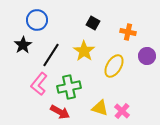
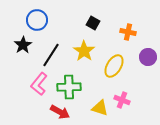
purple circle: moved 1 px right, 1 px down
green cross: rotated 10 degrees clockwise
pink cross: moved 11 px up; rotated 21 degrees counterclockwise
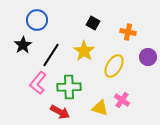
pink L-shape: moved 1 px left, 1 px up
pink cross: rotated 14 degrees clockwise
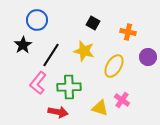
yellow star: rotated 20 degrees counterclockwise
red arrow: moved 2 px left; rotated 18 degrees counterclockwise
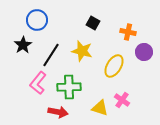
yellow star: moved 2 px left
purple circle: moved 4 px left, 5 px up
